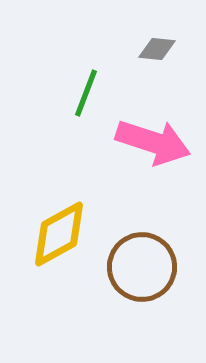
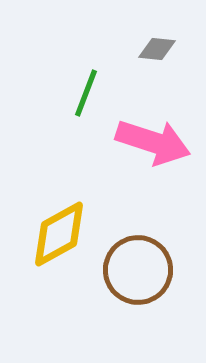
brown circle: moved 4 px left, 3 px down
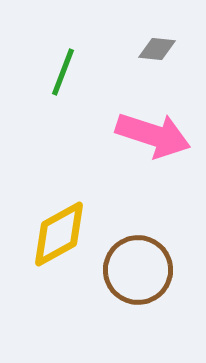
green line: moved 23 px left, 21 px up
pink arrow: moved 7 px up
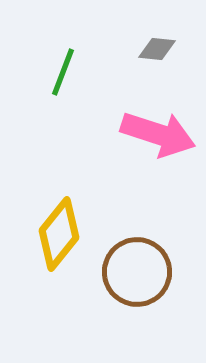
pink arrow: moved 5 px right, 1 px up
yellow diamond: rotated 22 degrees counterclockwise
brown circle: moved 1 px left, 2 px down
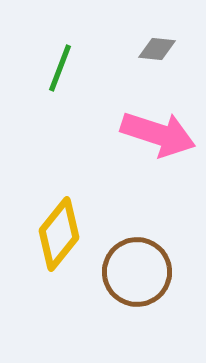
green line: moved 3 px left, 4 px up
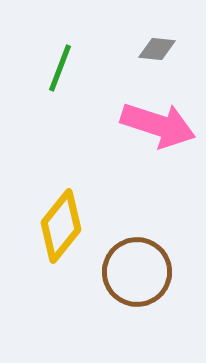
pink arrow: moved 9 px up
yellow diamond: moved 2 px right, 8 px up
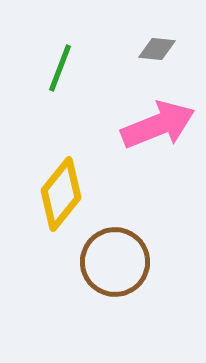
pink arrow: rotated 40 degrees counterclockwise
yellow diamond: moved 32 px up
brown circle: moved 22 px left, 10 px up
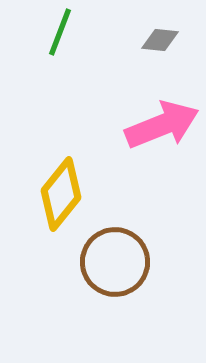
gray diamond: moved 3 px right, 9 px up
green line: moved 36 px up
pink arrow: moved 4 px right
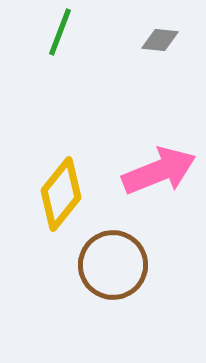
pink arrow: moved 3 px left, 46 px down
brown circle: moved 2 px left, 3 px down
